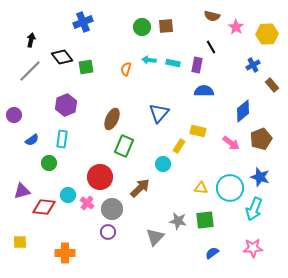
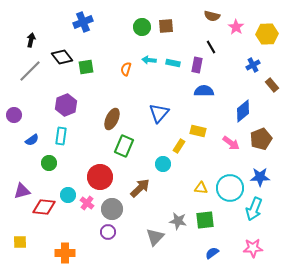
cyan rectangle at (62, 139): moved 1 px left, 3 px up
blue star at (260, 177): rotated 18 degrees counterclockwise
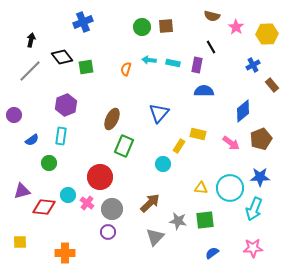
yellow rectangle at (198, 131): moved 3 px down
brown arrow at (140, 188): moved 10 px right, 15 px down
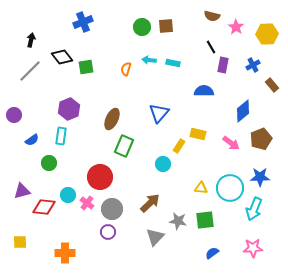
purple rectangle at (197, 65): moved 26 px right
purple hexagon at (66, 105): moved 3 px right, 4 px down
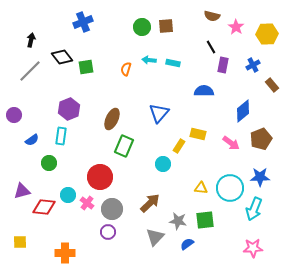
blue semicircle at (212, 253): moved 25 px left, 9 px up
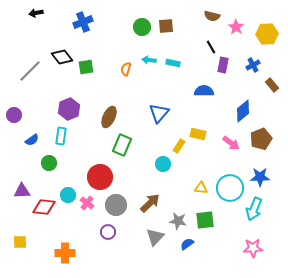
black arrow at (31, 40): moved 5 px right, 27 px up; rotated 112 degrees counterclockwise
brown ellipse at (112, 119): moved 3 px left, 2 px up
green rectangle at (124, 146): moved 2 px left, 1 px up
purple triangle at (22, 191): rotated 12 degrees clockwise
gray circle at (112, 209): moved 4 px right, 4 px up
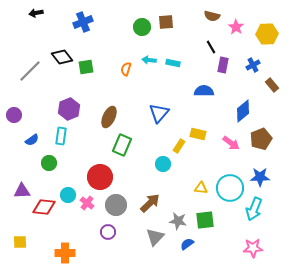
brown square at (166, 26): moved 4 px up
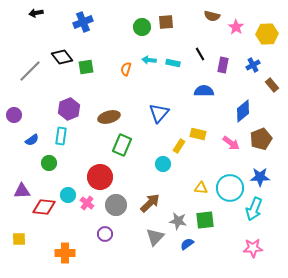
black line at (211, 47): moved 11 px left, 7 px down
brown ellipse at (109, 117): rotated 50 degrees clockwise
purple circle at (108, 232): moved 3 px left, 2 px down
yellow square at (20, 242): moved 1 px left, 3 px up
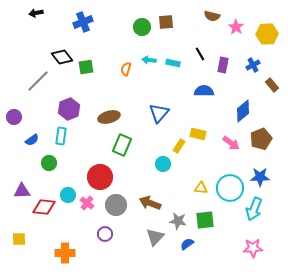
gray line at (30, 71): moved 8 px right, 10 px down
purple circle at (14, 115): moved 2 px down
brown arrow at (150, 203): rotated 115 degrees counterclockwise
